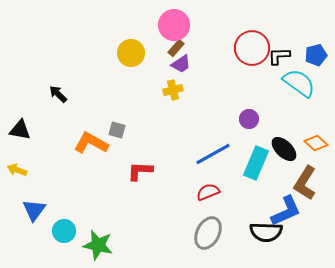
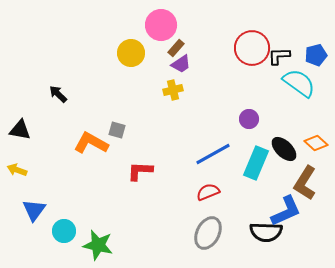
pink circle: moved 13 px left
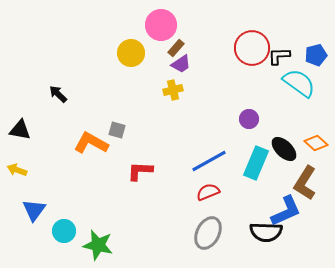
blue line: moved 4 px left, 7 px down
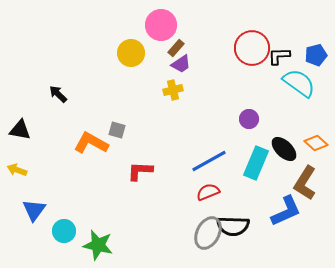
black semicircle: moved 33 px left, 6 px up
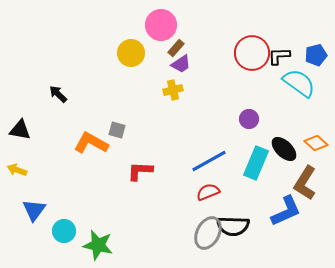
red circle: moved 5 px down
